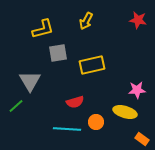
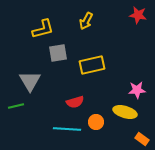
red star: moved 5 px up
green line: rotated 28 degrees clockwise
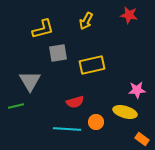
red star: moved 9 px left
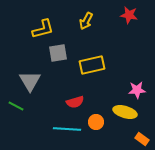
green line: rotated 42 degrees clockwise
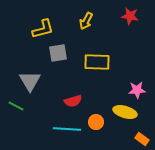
red star: moved 1 px right, 1 px down
yellow rectangle: moved 5 px right, 3 px up; rotated 15 degrees clockwise
red semicircle: moved 2 px left, 1 px up
